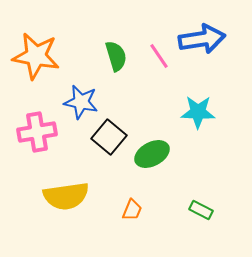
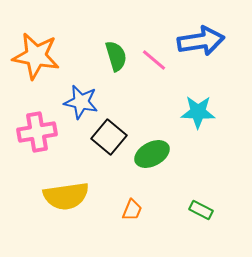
blue arrow: moved 1 px left, 2 px down
pink line: moved 5 px left, 4 px down; rotated 16 degrees counterclockwise
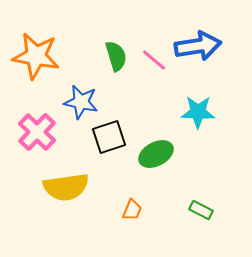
blue arrow: moved 3 px left, 5 px down
pink cross: rotated 36 degrees counterclockwise
black square: rotated 32 degrees clockwise
green ellipse: moved 4 px right
yellow semicircle: moved 9 px up
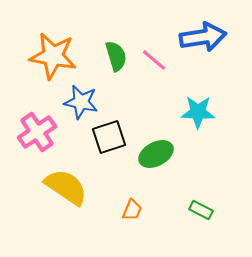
blue arrow: moved 5 px right, 9 px up
orange star: moved 17 px right
pink cross: rotated 12 degrees clockwise
yellow semicircle: rotated 138 degrees counterclockwise
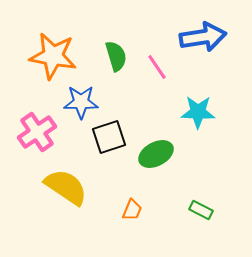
pink line: moved 3 px right, 7 px down; rotated 16 degrees clockwise
blue star: rotated 12 degrees counterclockwise
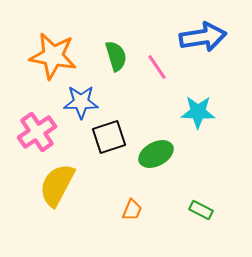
yellow semicircle: moved 9 px left, 2 px up; rotated 96 degrees counterclockwise
